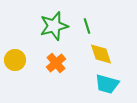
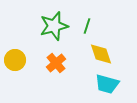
green line: rotated 35 degrees clockwise
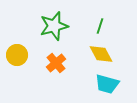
green line: moved 13 px right
yellow diamond: rotated 10 degrees counterclockwise
yellow circle: moved 2 px right, 5 px up
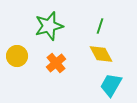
green star: moved 5 px left
yellow circle: moved 1 px down
cyan trapezoid: moved 4 px right, 1 px down; rotated 105 degrees clockwise
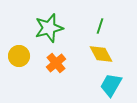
green star: moved 2 px down
yellow circle: moved 2 px right
